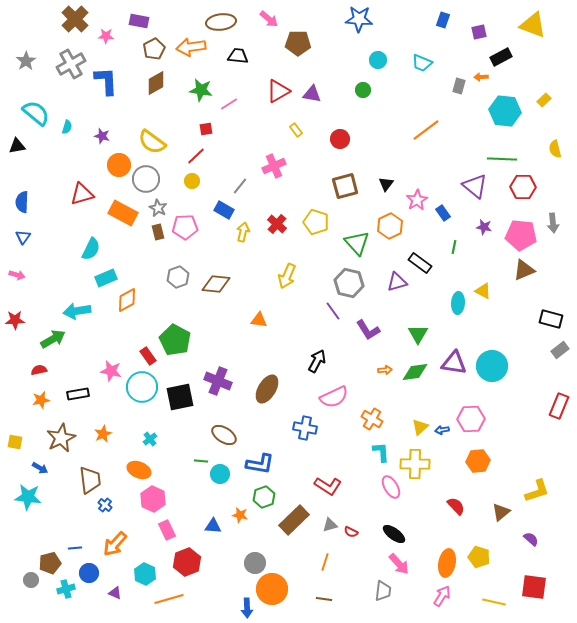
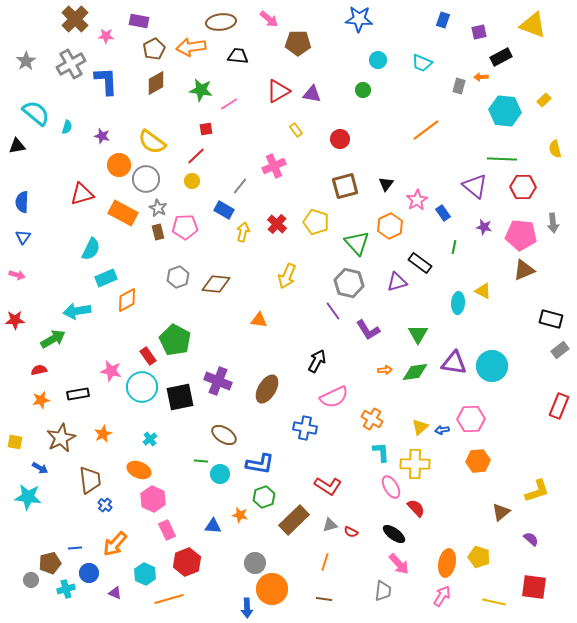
red semicircle at (456, 506): moved 40 px left, 2 px down
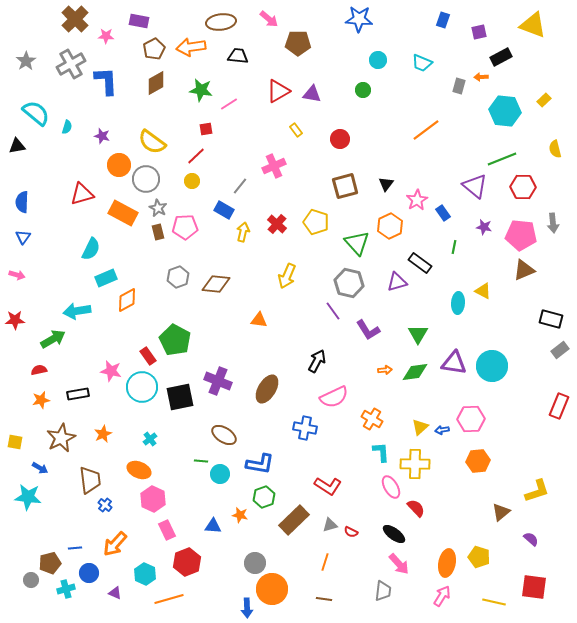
green line at (502, 159): rotated 24 degrees counterclockwise
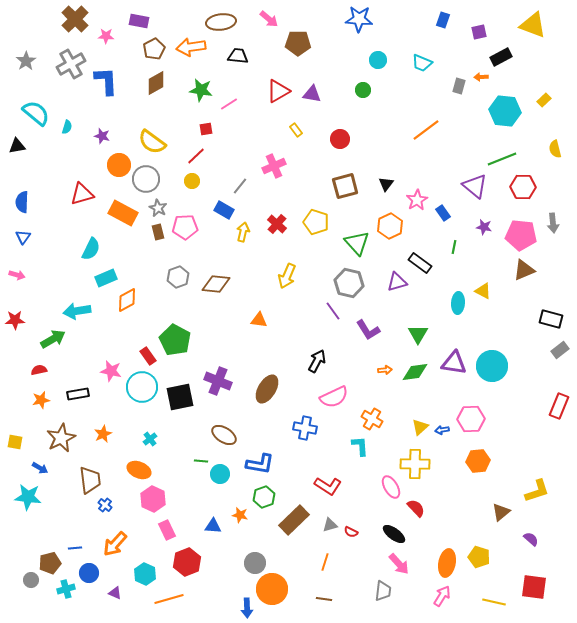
cyan L-shape at (381, 452): moved 21 px left, 6 px up
